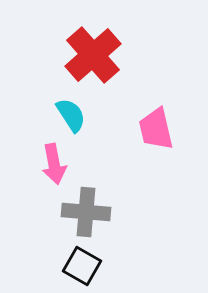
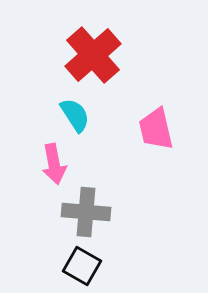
cyan semicircle: moved 4 px right
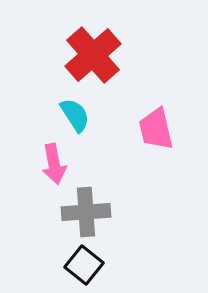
gray cross: rotated 9 degrees counterclockwise
black square: moved 2 px right, 1 px up; rotated 9 degrees clockwise
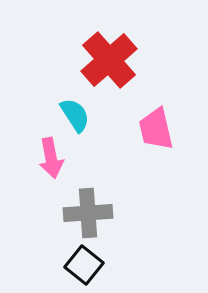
red cross: moved 16 px right, 5 px down
pink arrow: moved 3 px left, 6 px up
gray cross: moved 2 px right, 1 px down
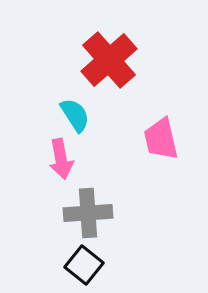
pink trapezoid: moved 5 px right, 10 px down
pink arrow: moved 10 px right, 1 px down
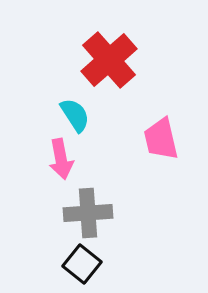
black square: moved 2 px left, 1 px up
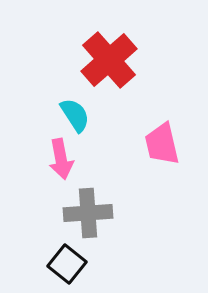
pink trapezoid: moved 1 px right, 5 px down
black square: moved 15 px left
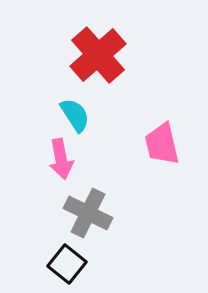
red cross: moved 11 px left, 5 px up
gray cross: rotated 30 degrees clockwise
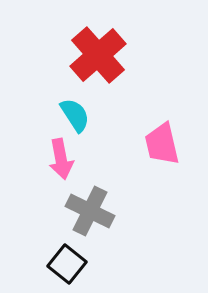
gray cross: moved 2 px right, 2 px up
